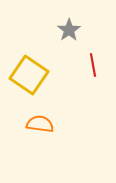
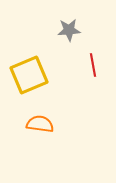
gray star: rotated 30 degrees clockwise
yellow square: rotated 33 degrees clockwise
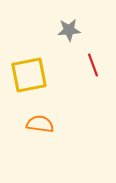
red line: rotated 10 degrees counterclockwise
yellow square: rotated 12 degrees clockwise
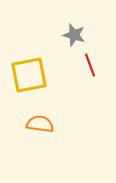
gray star: moved 5 px right, 5 px down; rotated 20 degrees clockwise
red line: moved 3 px left
